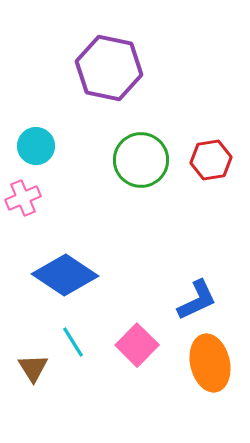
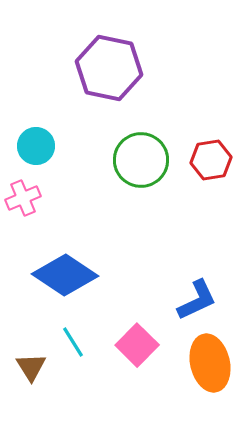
brown triangle: moved 2 px left, 1 px up
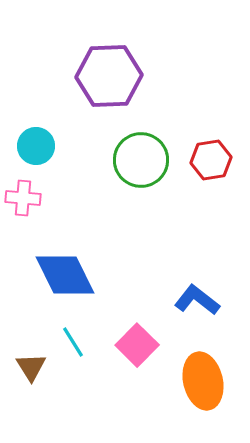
purple hexagon: moved 8 px down; rotated 14 degrees counterclockwise
pink cross: rotated 28 degrees clockwise
blue diamond: rotated 30 degrees clockwise
blue L-shape: rotated 117 degrees counterclockwise
orange ellipse: moved 7 px left, 18 px down
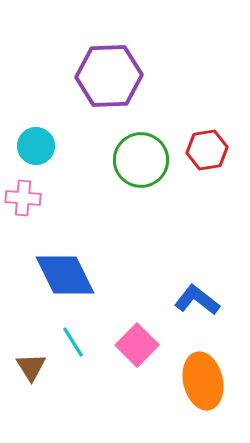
red hexagon: moved 4 px left, 10 px up
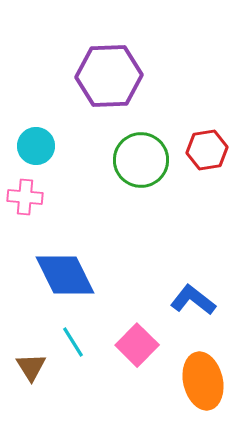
pink cross: moved 2 px right, 1 px up
blue L-shape: moved 4 px left
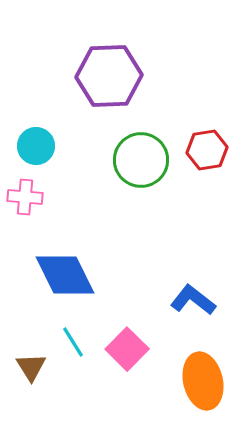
pink square: moved 10 px left, 4 px down
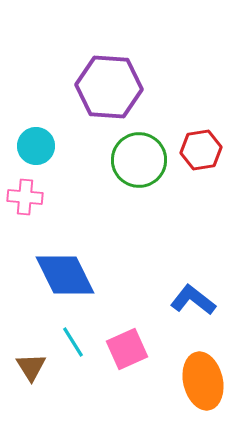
purple hexagon: moved 11 px down; rotated 6 degrees clockwise
red hexagon: moved 6 px left
green circle: moved 2 px left
pink square: rotated 21 degrees clockwise
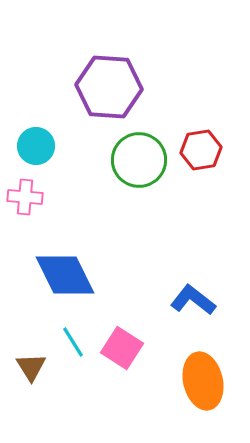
pink square: moved 5 px left, 1 px up; rotated 33 degrees counterclockwise
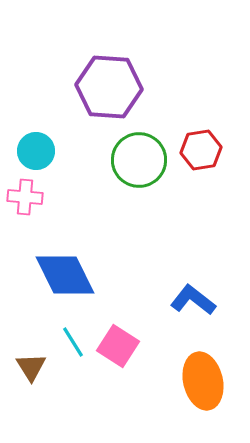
cyan circle: moved 5 px down
pink square: moved 4 px left, 2 px up
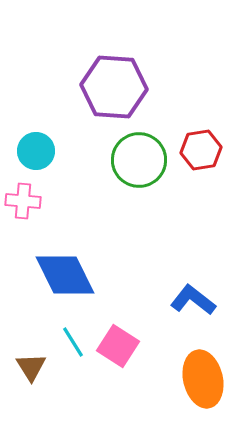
purple hexagon: moved 5 px right
pink cross: moved 2 px left, 4 px down
orange ellipse: moved 2 px up
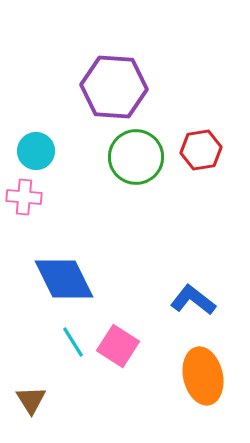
green circle: moved 3 px left, 3 px up
pink cross: moved 1 px right, 4 px up
blue diamond: moved 1 px left, 4 px down
brown triangle: moved 33 px down
orange ellipse: moved 3 px up
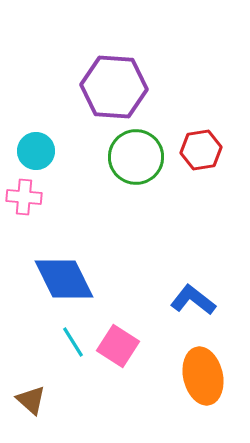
brown triangle: rotated 16 degrees counterclockwise
